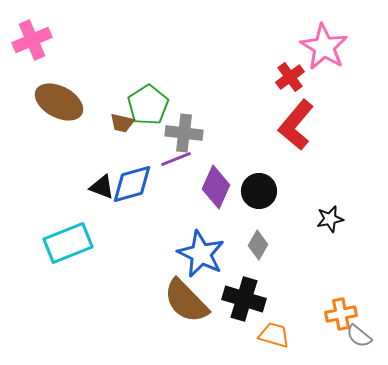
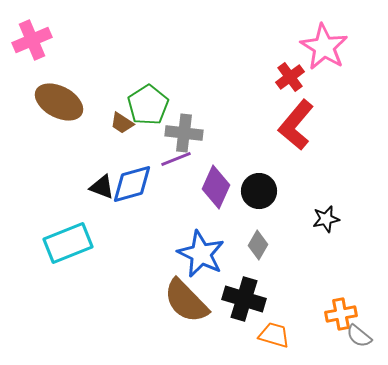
brown trapezoid: rotated 20 degrees clockwise
black star: moved 4 px left
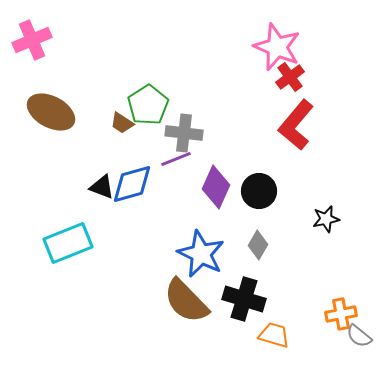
pink star: moved 47 px left; rotated 9 degrees counterclockwise
brown ellipse: moved 8 px left, 10 px down
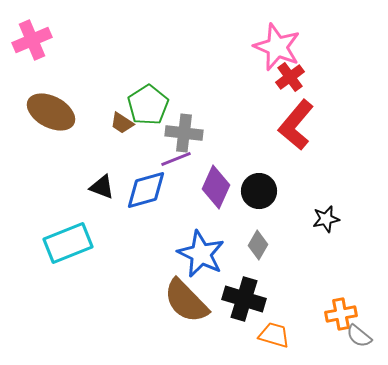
blue diamond: moved 14 px right, 6 px down
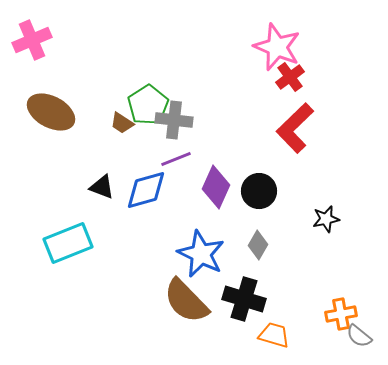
red L-shape: moved 1 px left, 3 px down; rotated 6 degrees clockwise
gray cross: moved 10 px left, 13 px up
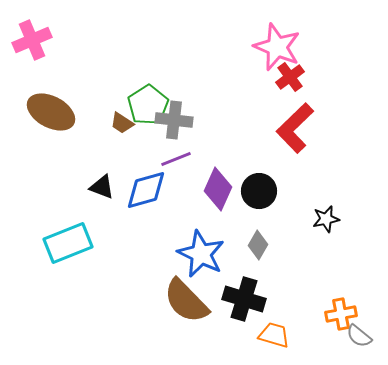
purple diamond: moved 2 px right, 2 px down
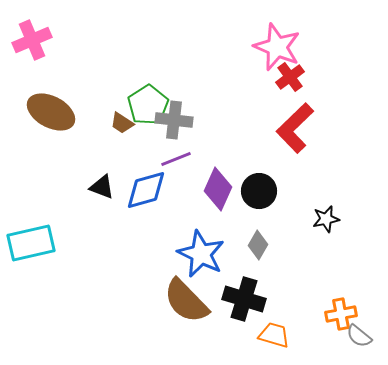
cyan rectangle: moved 37 px left; rotated 9 degrees clockwise
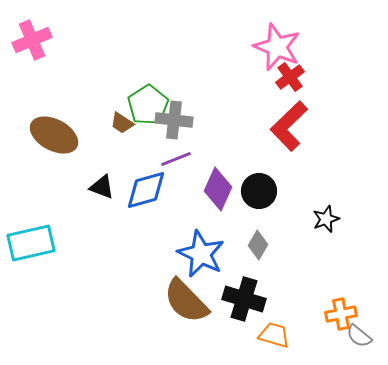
brown ellipse: moved 3 px right, 23 px down
red L-shape: moved 6 px left, 2 px up
black star: rotated 8 degrees counterclockwise
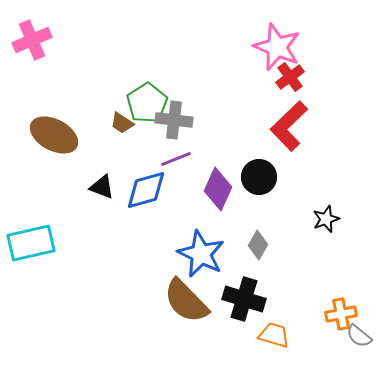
green pentagon: moved 1 px left, 2 px up
black circle: moved 14 px up
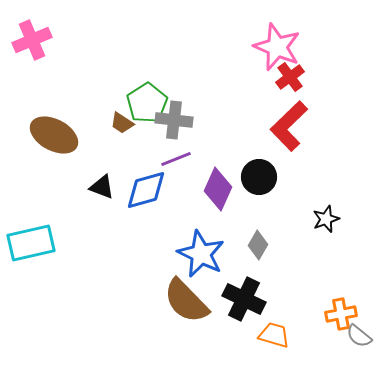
black cross: rotated 9 degrees clockwise
